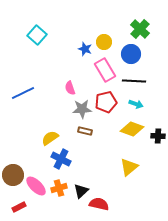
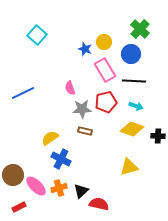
cyan arrow: moved 2 px down
yellow triangle: rotated 24 degrees clockwise
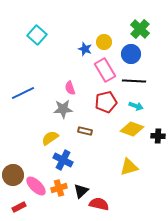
gray star: moved 19 px left
blue cross: moved 2 px right, 1 px down
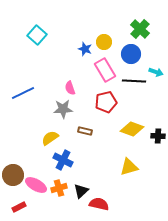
cyan arrow: moved 20 px right, 34 px up
pink ellipse: moved 1 px up; rotated 15 degrees counterclockwise
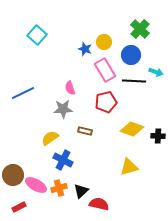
blue circle: moved 1 px down
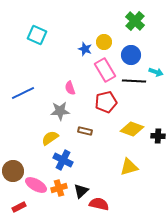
green cross: moved 5 px left, 8 px up
cyan square: rotated 18 degrees counterclockwise
gray star: moved 3 px left, 2 px down
brown circle: moved 4 px up
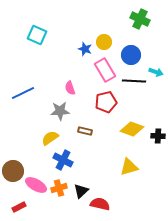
green cross: moved 5 px right, 2 px up; rotated 18 degrees counterclockwise
red semicircle: moved 1 px right
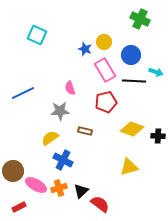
red semicircle: rotated 24 degrees clockwise
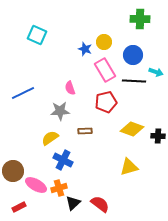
green cross: rotated 24 degrees counterclockwise
blue circle: moved 2 px right
brown rectangle: rotated 16 degrees counterclockwise
black triangle: moved 8 px left, 12 px down
